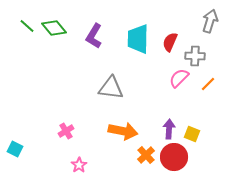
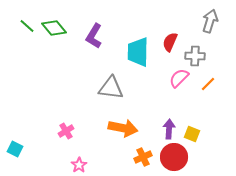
cyan trapezoid: moved 13 px down
orange arrow: moved 3 px up
orange cross: moved 3 px left, 2 px down; rotated 18 degrees clockwise
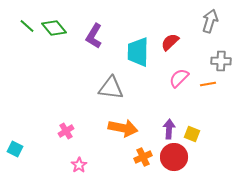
red semicircle: rotated 24 degrees clockwise
gray cross: moved 26 px right, 5 px down
orange line: rotated 35 degrees clockwise
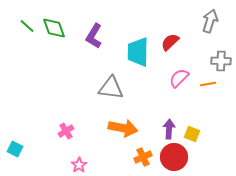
green diamond: rotated 20 degrees clockwise
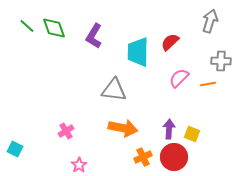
gray triangle: moved 3 px right, 2 px down
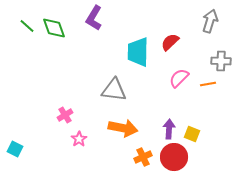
purple L-shape: moved 18 px up
pink cross: moved 1 px left, 16 px up
pink star: moved 26 px up
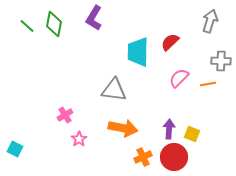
green diamond: moved 4 px up; rotated 30 degrees clockwise
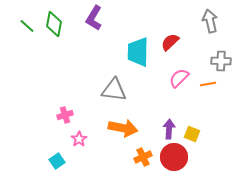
gray arrow: rotated 30 degrees counterclockwise
pink cross: rotated 14 degrees clockwise
cyan square: moved 42 px right, 12 px down; rotated 28 degrees clockwise
